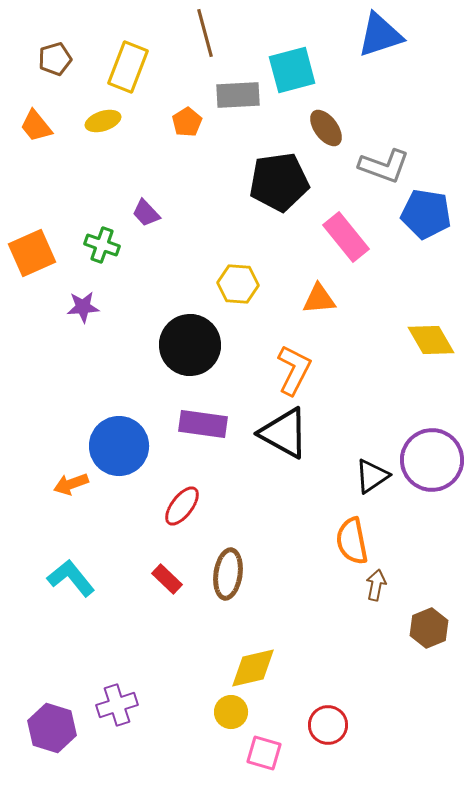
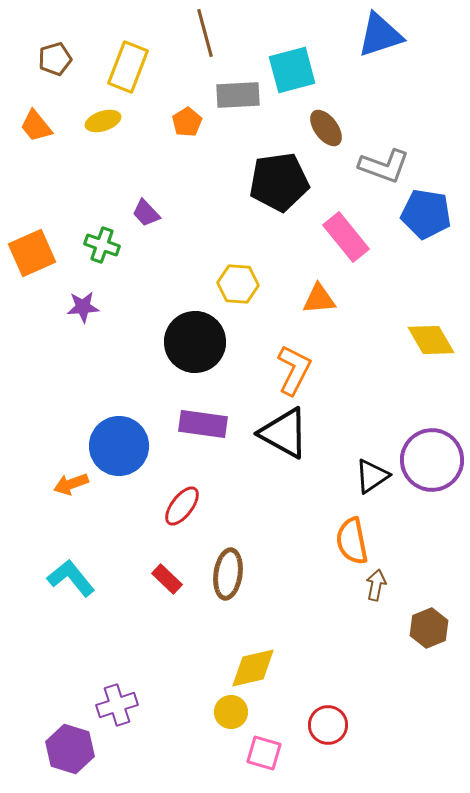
black circle at (190, 345): moved 5 px right, 3 px up
purple hexagon at (52, 728): moved 18 px right, 21 px down
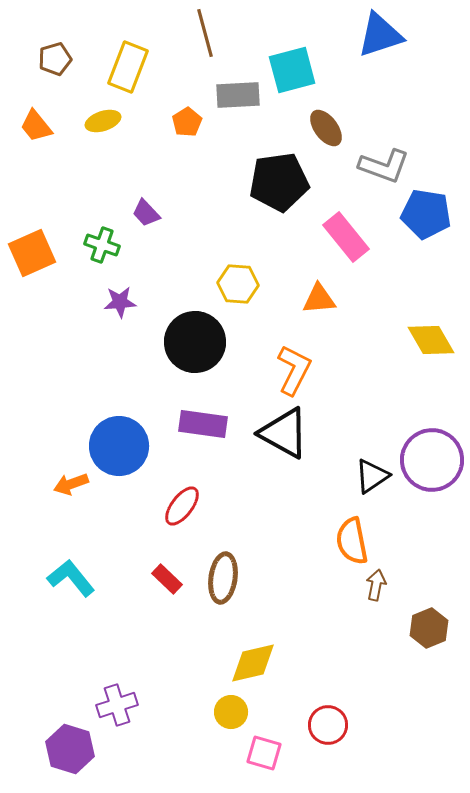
purple star at (83, 307): moved 37 px right, 5 px up
brown ellipse at (228, 574): moved 5 px left, 4 px down
yellow diamond at (253, 668): moved 5 px up
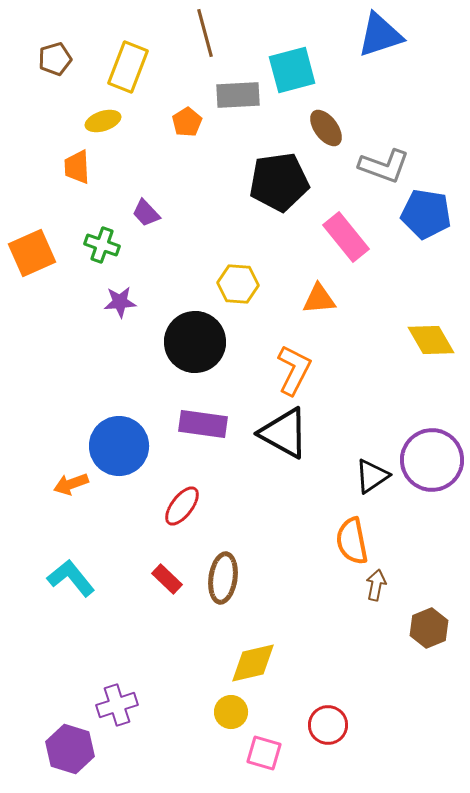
orange trapezoid at (36, 126): moved 41 px right, 41 px down; rotated 36 degrees clockwise
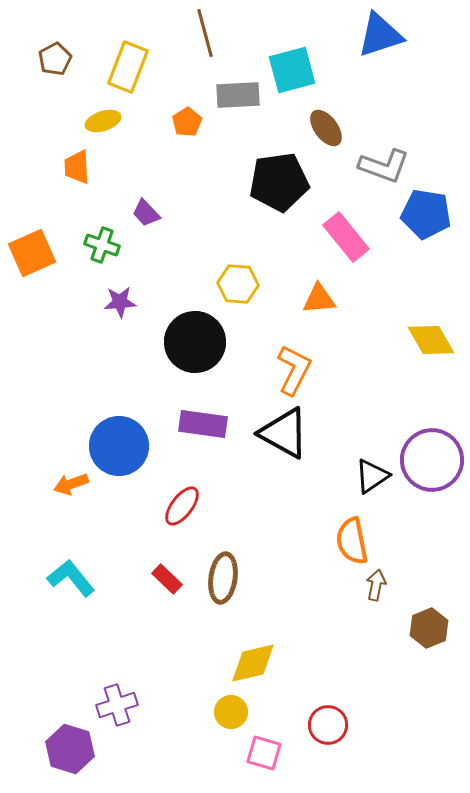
brown pentagon at (55, 59): rotated 12 degrees counterclockwise
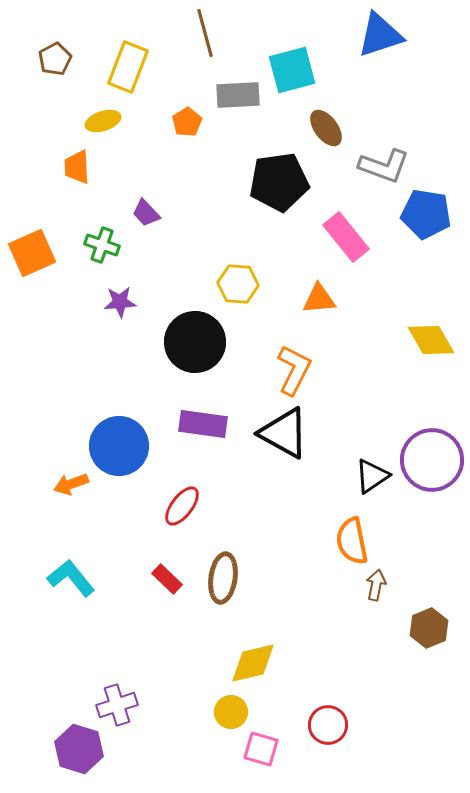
purple hexagon at (70, 749): moved 9 px right
pink square at (264, 753): moved 3 px left, 4 px up
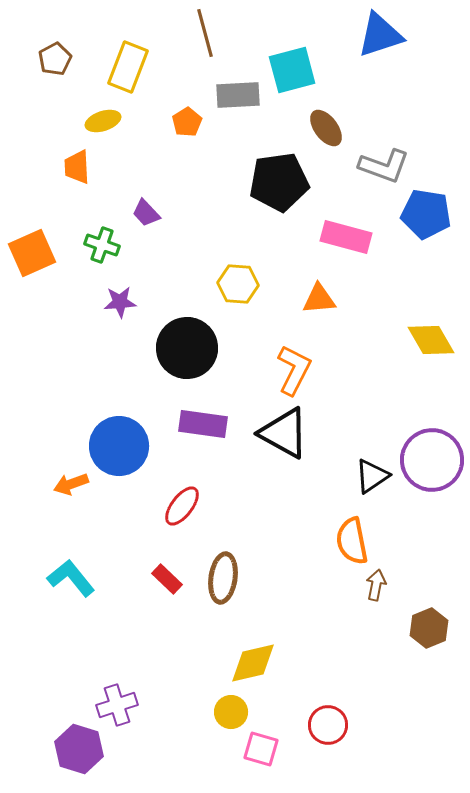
pink rectangle at (346, 237): rotated 36 degrees counterclockwise
black circle at (195, 342): moved 8 px left, 6 px down
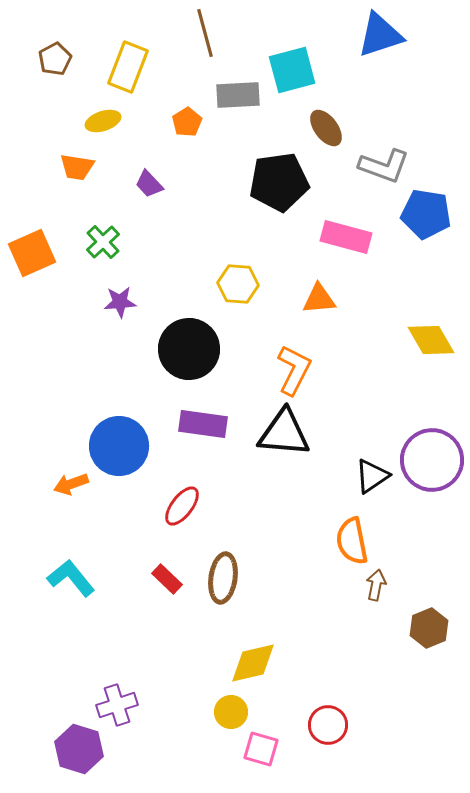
orange trapezoid at (77, 167): rotated 78 degrees counterclockwise
purple trapezoid at (146, 213): moved 3 px right, 29 px up
green cross at (102, 245): moved 1 px right, 3 px up; rotated 28 degrees clockwise
black circle at (187, 348): moved 2 px right, 1 px down
black triangle at (284, 433): rotated 24 degrees counterclockwise
